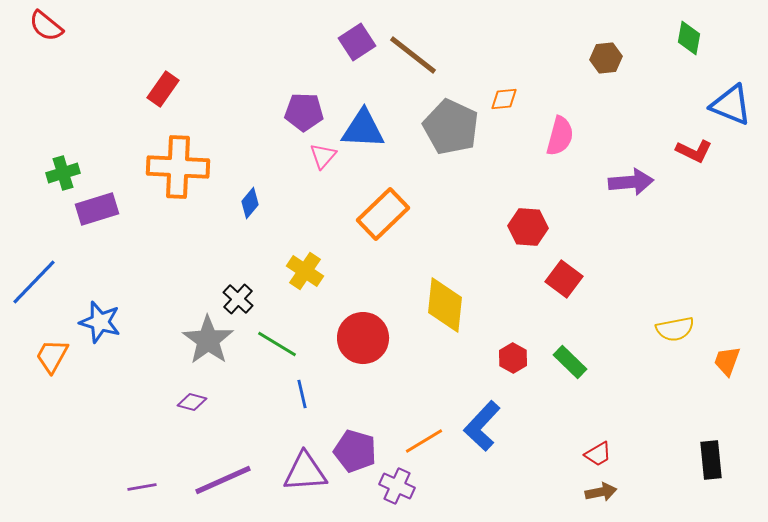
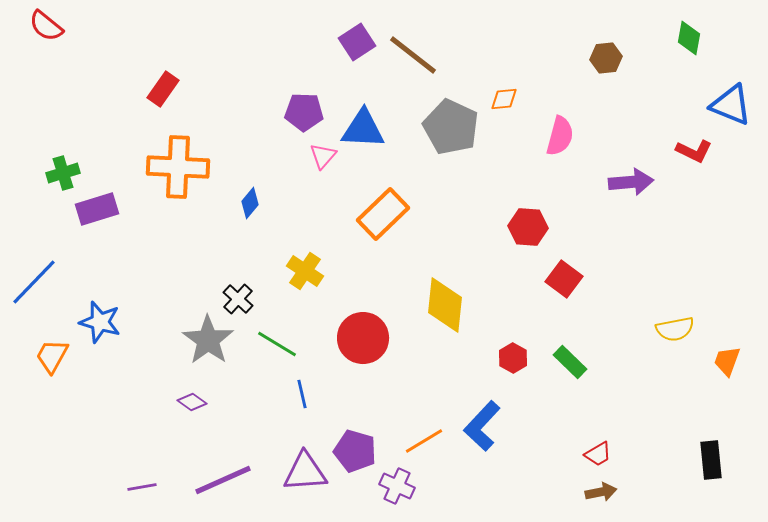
purple diamond at (192, 402): rotated 20 degrees clockwise
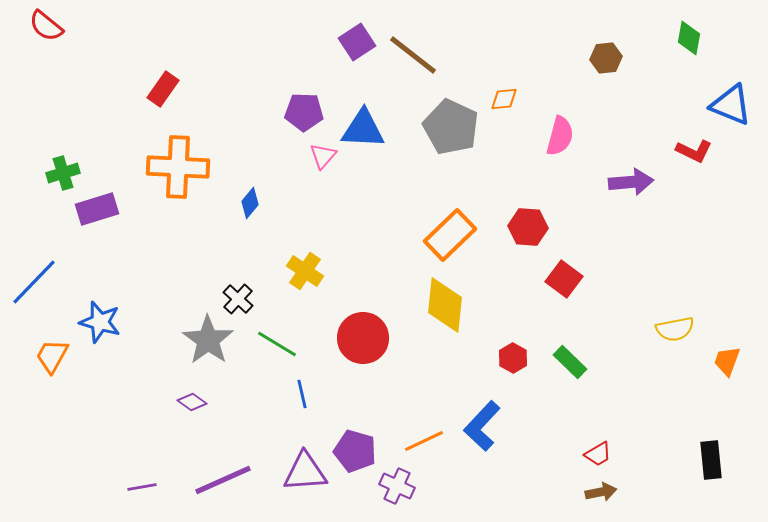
orange rectangle at (383, 214): moved 67 px right, 21 px down
orange line at (424, 441): rotated 6 degrees clockwise
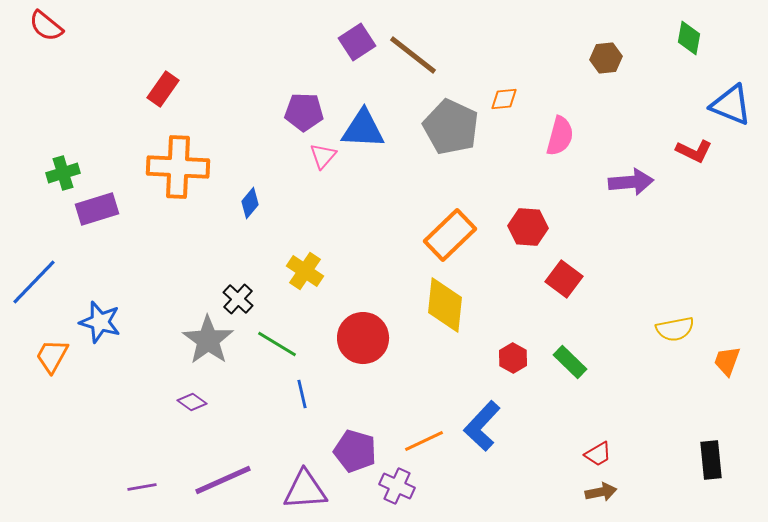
purple triangle at (305, 472): moved 18 px down
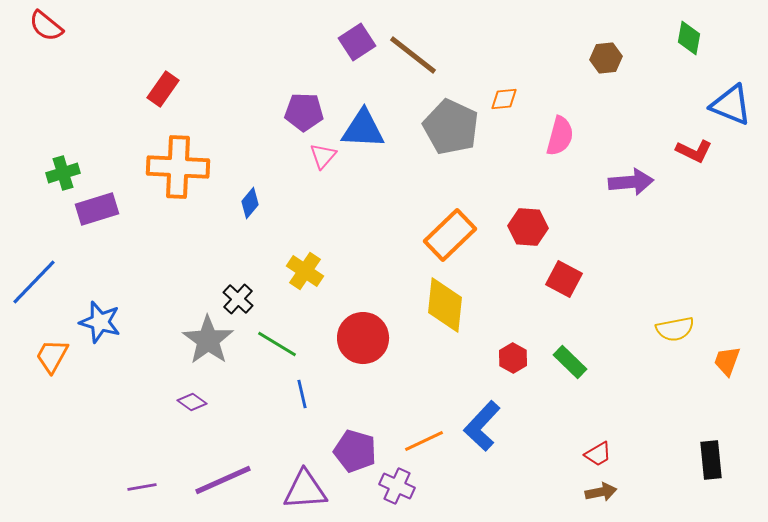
red square at (564, 279): rotated 9 degrees counterclockwise
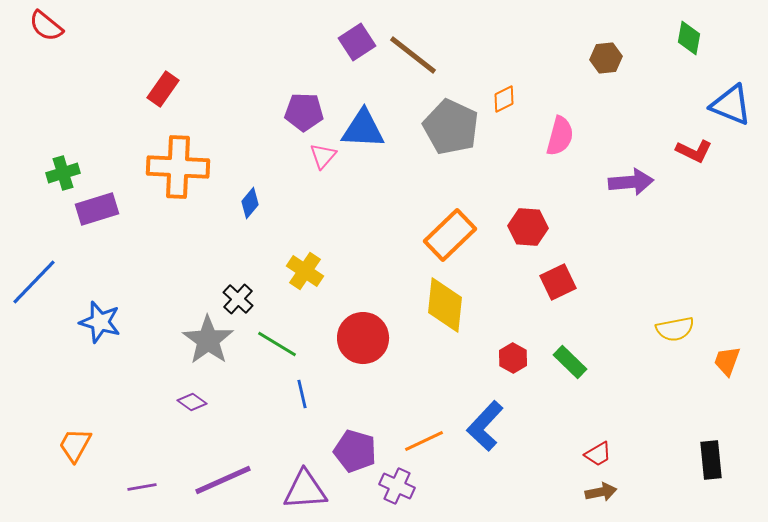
orange diamond at (504, 99): rotated 20 degrees counterclockwise
red square at (564, 279): moved 6 px left, 3 px down; rotated 36 degrees clockwise
orange trapezoid at (52, 356): moved 23 px right, 89 px down
blue L-shape at (482, 426): moved 3 px right
